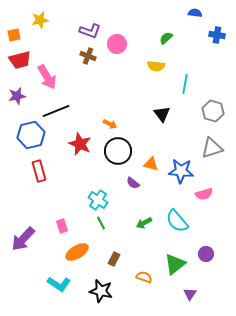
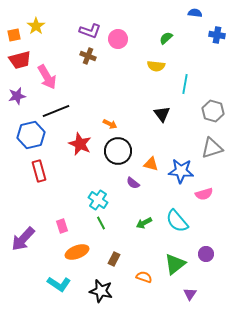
yellow star: moved 4 px left, 6 px down; rotated 24 degrees counterclockwise
pink circle: moved 1 px right, 5 px up
orange ellipse: rotated 10 degrees clockwise
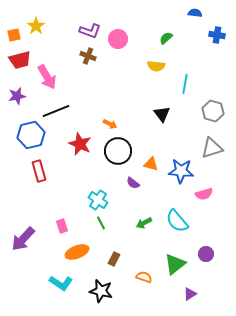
cyan L-shape: moved 2 px right, 1 px up
purple triangle: rotated 24 degrees clockwise
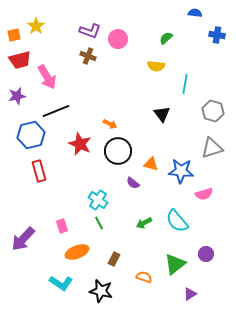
green line: moved 2 px left
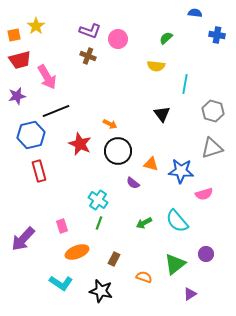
green line: rotated 48 degrees clockwise
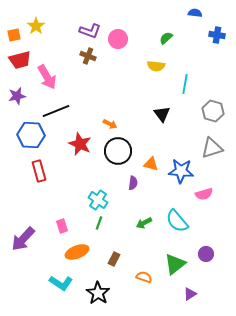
blue hexagon: rotated 16 degrees clockwise
purple semicircle: rotated 120 degrees counterclockwise
black star: moved 3 px left, 2 px down; rotated 20 degrees clockwise
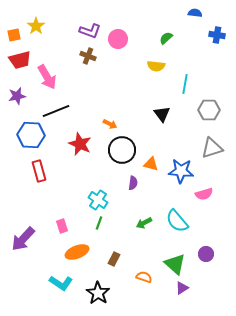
gray hexagon: moved 4 px left, 1 px up; rotated 15 degrees counterclockwise
black circle: moved 4 px right, 1 px up
green triangle: rotated 40 degrees counterclockwise
purple triangle: moved 8 px left, 6 px up
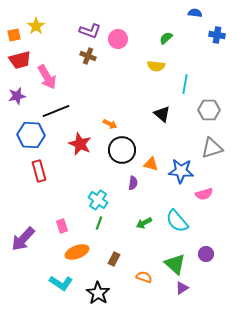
black triangle: rotated 12 degrees counterclockwise
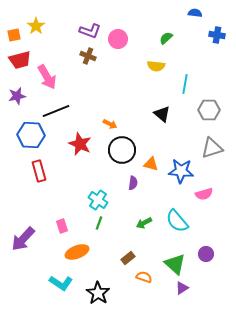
brown rectangle: moved 14 px right, 1 px up; rotated 24 degrees clockwise
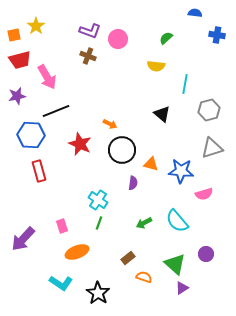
gray hexagon: rotated 15 degrees counterclockwise
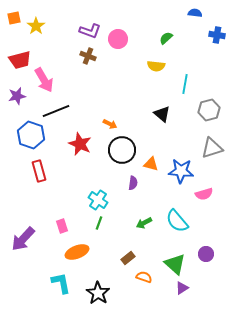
orange square: moved 17 px up
pink arrow: moved 3 px left, 3 px down
blue hexagon: rotated 16 degrees clockwise
cyan L-shape: rotated 135 degrees counterclockwise
